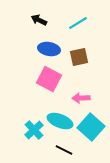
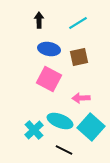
black arrow: rotated 63 degrees clockwise
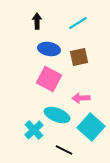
black arrow: moved 2 px left, 1 px down
cyan ellipse: moved 3 px left, 6 px up
